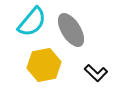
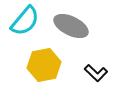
cyan semicircle: moved 7 px left, 1 px up
gray ellipse: moved 4 px up; rotated 32 degrees counterclockwise
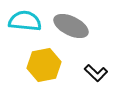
cyan semicircle: rotated 124 degrees counterclockwise
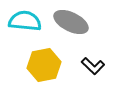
gray ellipse: moved 4 px up
black L-shape: moved 3 px left, 7 px up
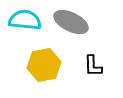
cyan semicircle: moved 1 px up
black L-shape: rotated 45 degrees clockwise
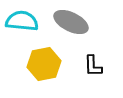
cyan semicircle: moved 3 px left, 1 px down
yellow hexagon: moved 1 px up
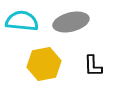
gray ellipse: rotated 40 degrees counterclockwise
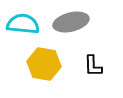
cyan semicircle: moved 1 px right, 3 px down
yellow hexagon: rotated 20 degrees clockwise
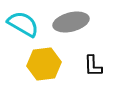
cyan semicircle: rotated 24 degrees clockwise
yellow hexagon: rotated 16 degrees counterclockwise
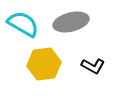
black L-shape: rotated 60 degrees counterclockwise
